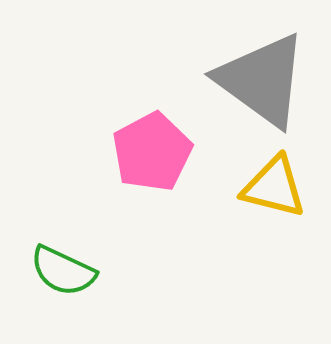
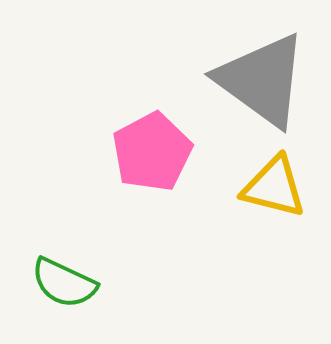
green semicircle: moved 1 px right, 12 px down
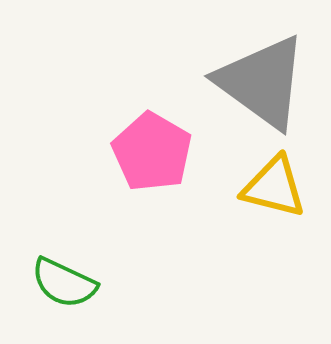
gray triangle: moved 2 px down
pink pentagon: rotated 14 degrees counterclockwise
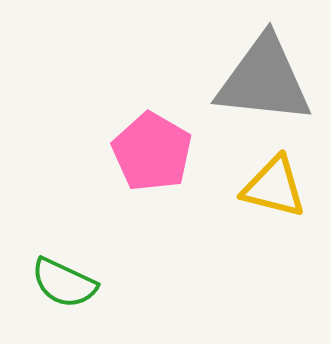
gray triangle: moved 2 px right, 2 px up; rotated 30 degrees counterclockwise
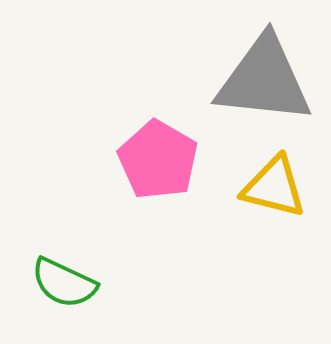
pink pentagon: moved 6 px right, 8 px down
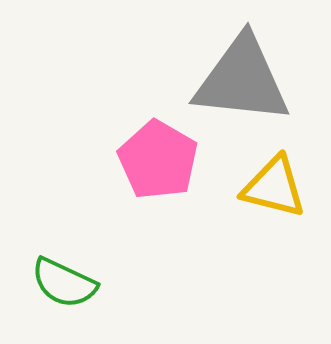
gray triangle: moved 22 px left
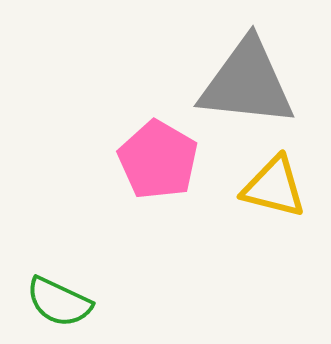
gray triangle: moved 5 px right, 3 px down
green semicircle: moved 5 px left, 19 px down
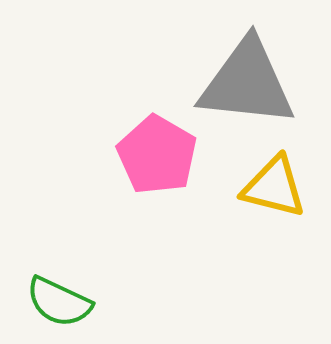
pink pentagon: moved 1 px left, 5 px up
